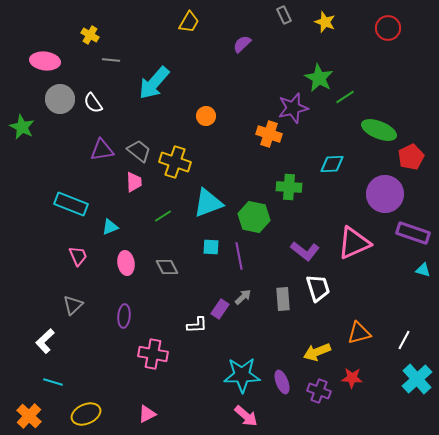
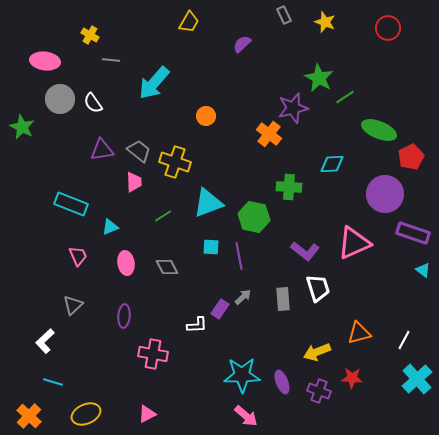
orange cross at (269, 134): rotated 20 degrees clockwise
cyan triangle at (423, 270): rotated 21 degrees clockwise
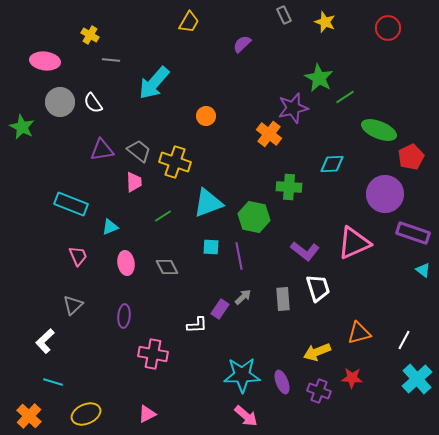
gray circle at (60, 99): moved 3 px down
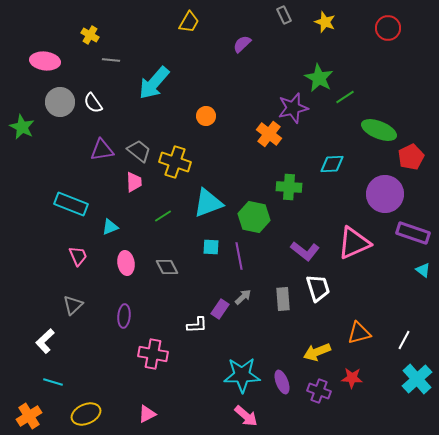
orange cross at (29, 416): rotated 15 degrees clockwise
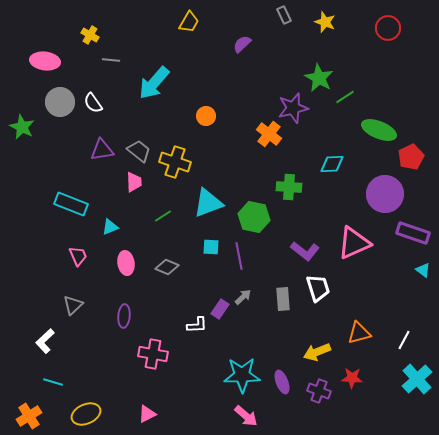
gray diamond at (167, 267): rotated 40 degrees counterclockwise
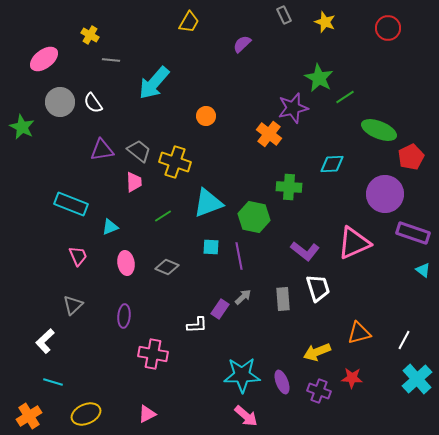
pink ellipse at (45, 61): moved 1 px left, 2 px up; rotated 44 degrees counterclockwise
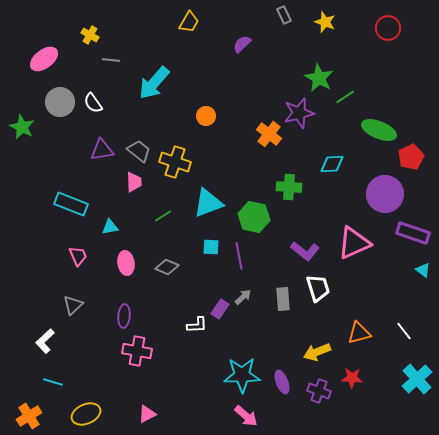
purple star at (293, 108): moved 6 px right, 5 px down
cyan triangle at (110, 227): rotated 12 degrees clockwise
white line at (404, 340): moved 9 px up; rotated 66 degrees counterclockwise
pink cross at (153, 354): moved 16 px left, 3 px up
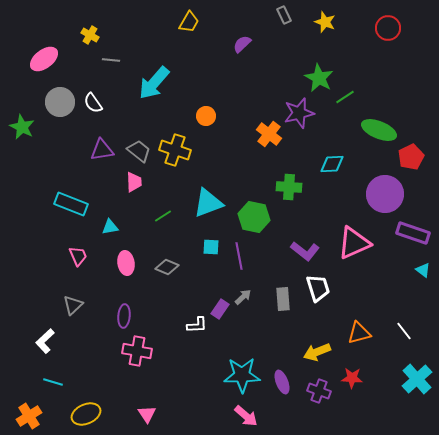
yellow cross at (175, 162): moved 12 px up
pink triangle at (147, 414): rotated 36 degrees counterclockwise
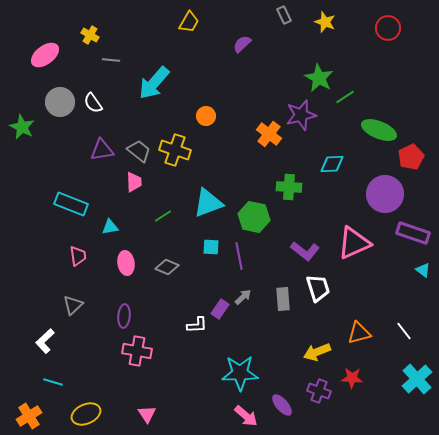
pink ellipse at (44, 59): moved 1 px right, 4 px up
purple star at (299, 113): moved 2 px right, 2 px down
pink trapezoid at (78, 256): rotated 15 degrees clockwise
cyan star at (242, 375): moved 2 px left, 2 px up
purple ellipse at (282, 382): moved 23 px down; rotated 20 degrees counterclockwise
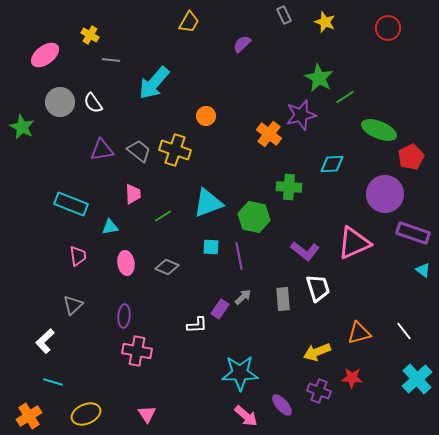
pink trapezoid at (134, 182): moved 1 px left, 12 px down
